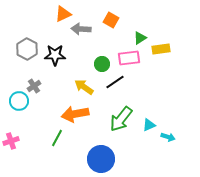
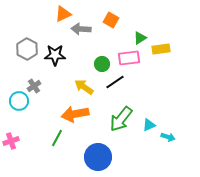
blue circle: moved 3 px left, 2 px up
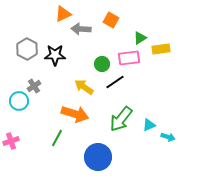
orange arrow: rotated 152 degrees counterclockwise
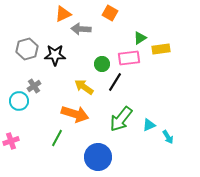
orange square: moved 1 px left, 7 px up
gray hexagon: rotated 15 degrees clockwise
black line: rotated 24 degrees counterclockwise
cyan arrow: rotated 40 degrees clockwise
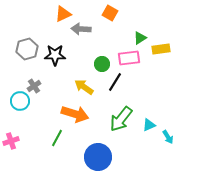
cyan circle: moved 1 px right
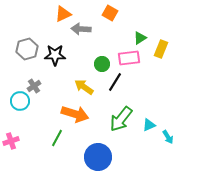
yellow rectangle: rotated 60 degrees counterclockwise
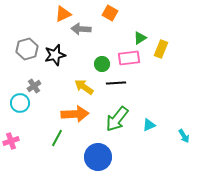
black star: rotated 15 degrees counterclockwise
black line: moved 1 px right, 1 px down; rotated 54 degrees clockwise
cyan circle: moved 2 px down
orange arrow: rotated 20 degrees counterclockwise
green arrow: moved 4 px left
cyan arrow: moved 16 px right, 1 px up
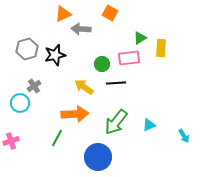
yellow rectangle: moved 1 px up; rotated 18 degrees counterclockwise
green arrow: moved 1 px left, 3 px down
